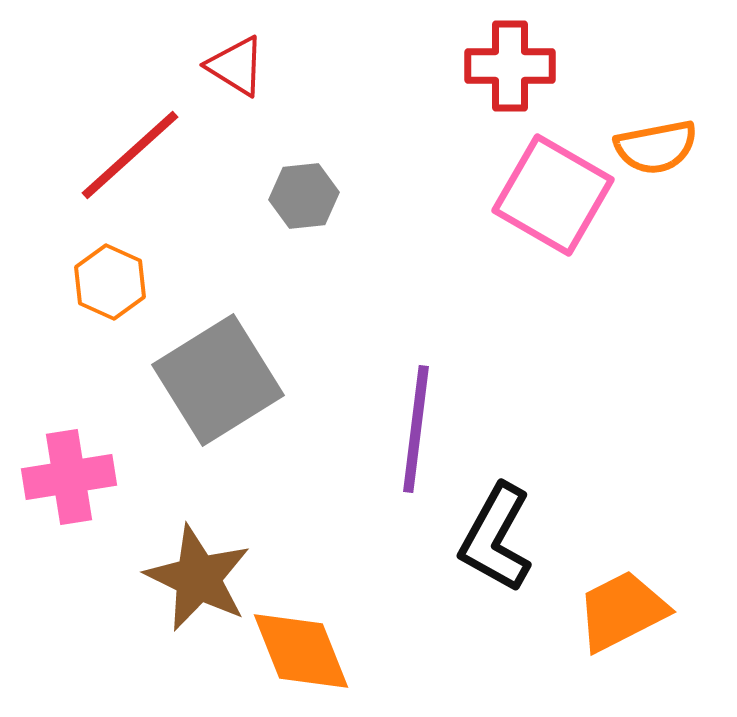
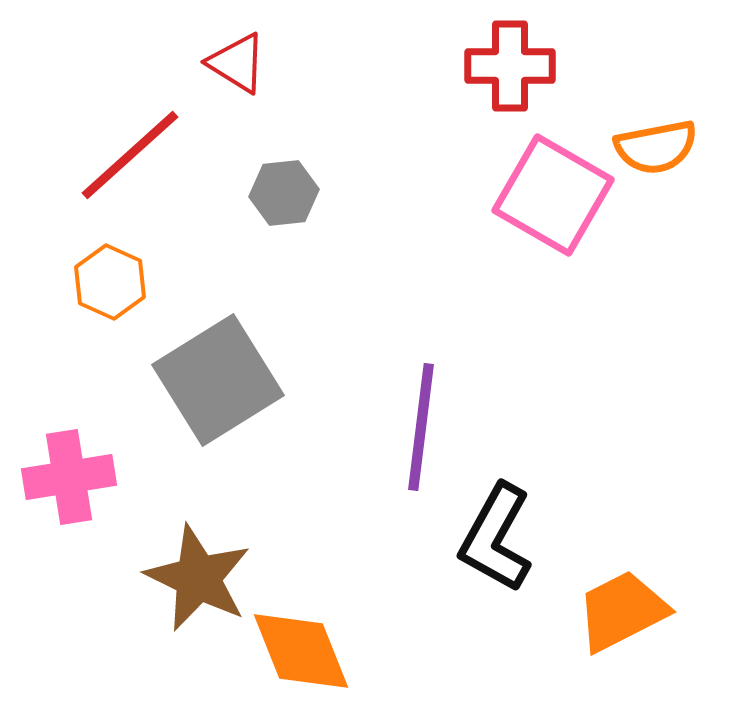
red triangle: moved 1 px right, 3 px up
gray hexagon: moved 20 px left, 3 px up
purple line: moved 5 px right, 2 px up
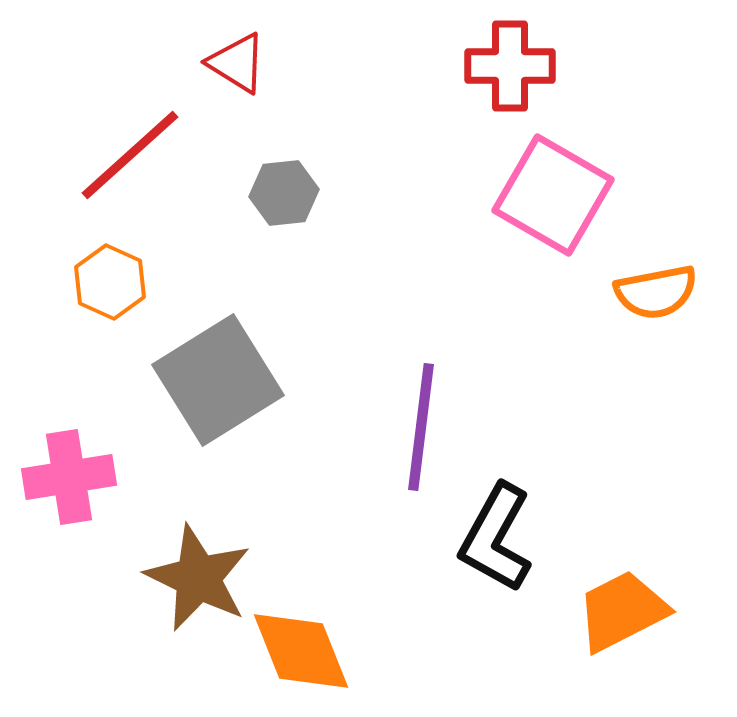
orange semicircle: moved 145 px down
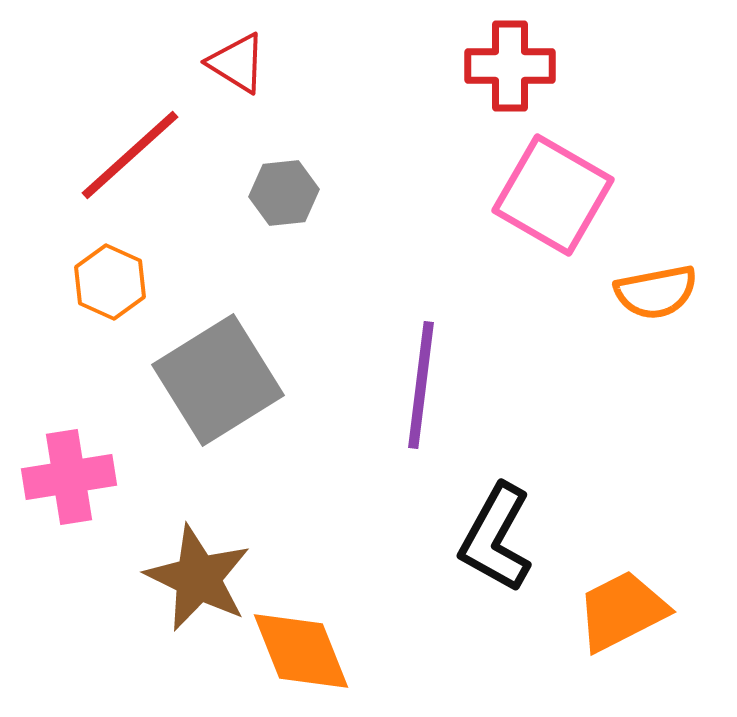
purple line: moved 42 px up
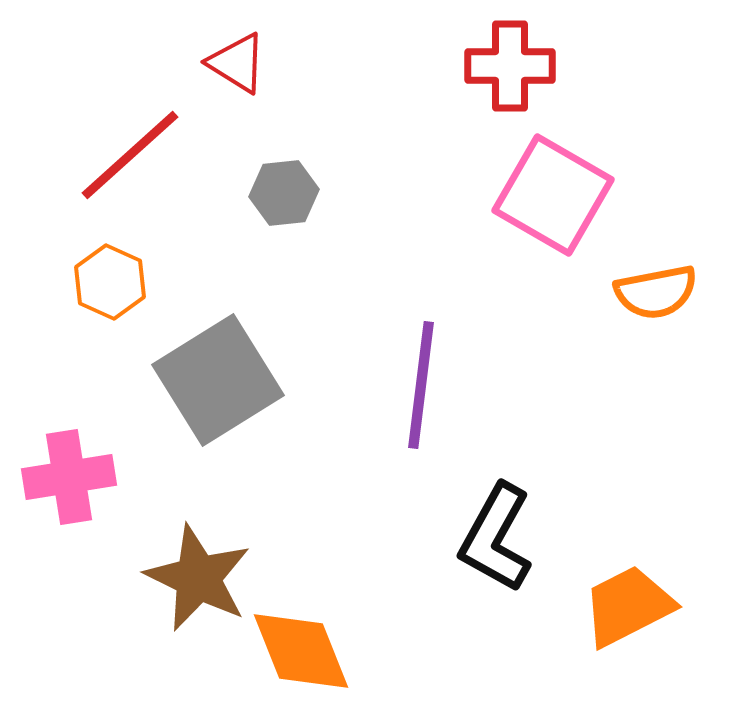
orange trapezoid: moved 6 px right, 5 px up
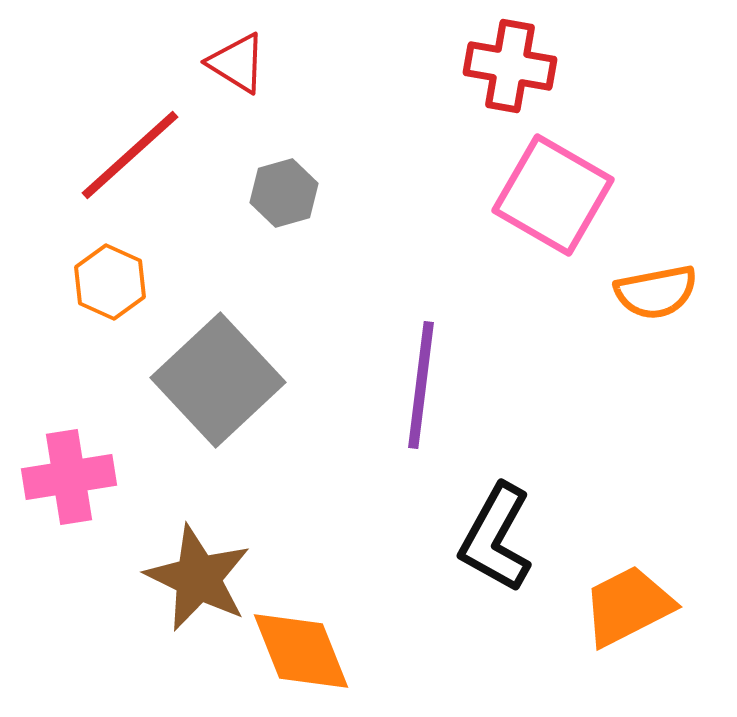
red cross: rotated 10 degrees clockwise
gray hexagon: rotated 10 degrees counterclockwise
gray square: rotated 11 degrees counterclockwise
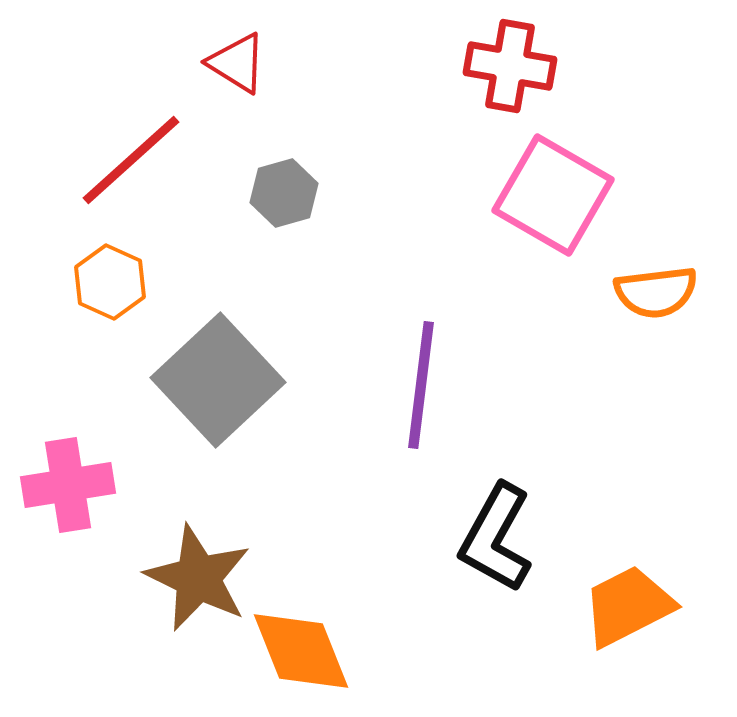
red line: moved 1 px right, 5 px down
orange semicircle: rotated 4 degrees clockwise
pink cross: moved 1 px left, 8 px down
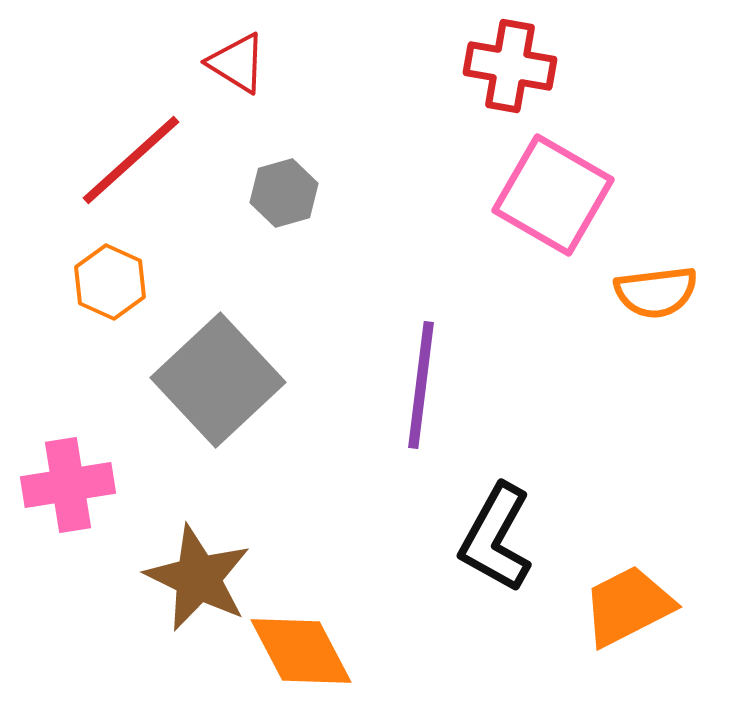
orange diamond: rotated 6 degrees counterclockwise
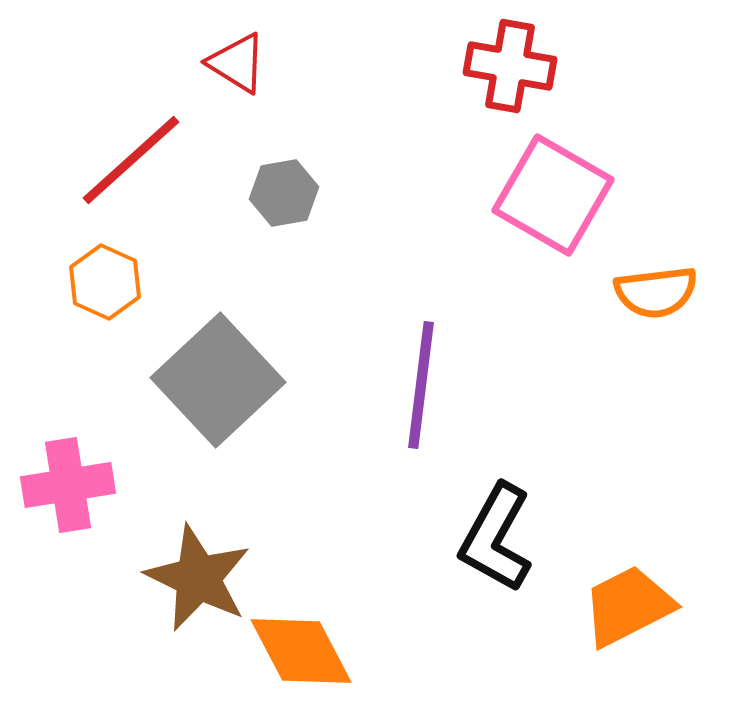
gray hexagon: rotated 6 degrees clockwise
orange hexagon: moved 5 px left
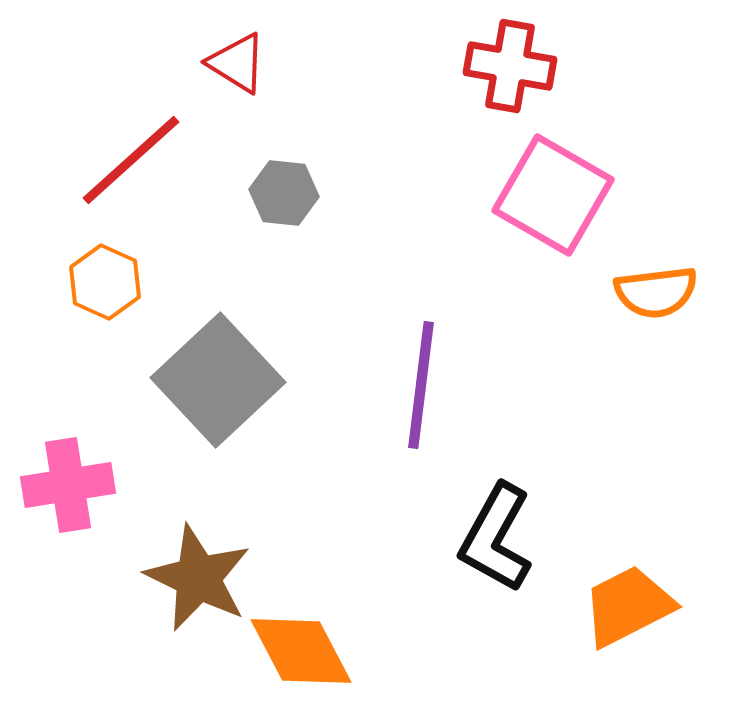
gray hexagon: rotated 16 degrees clockwise
